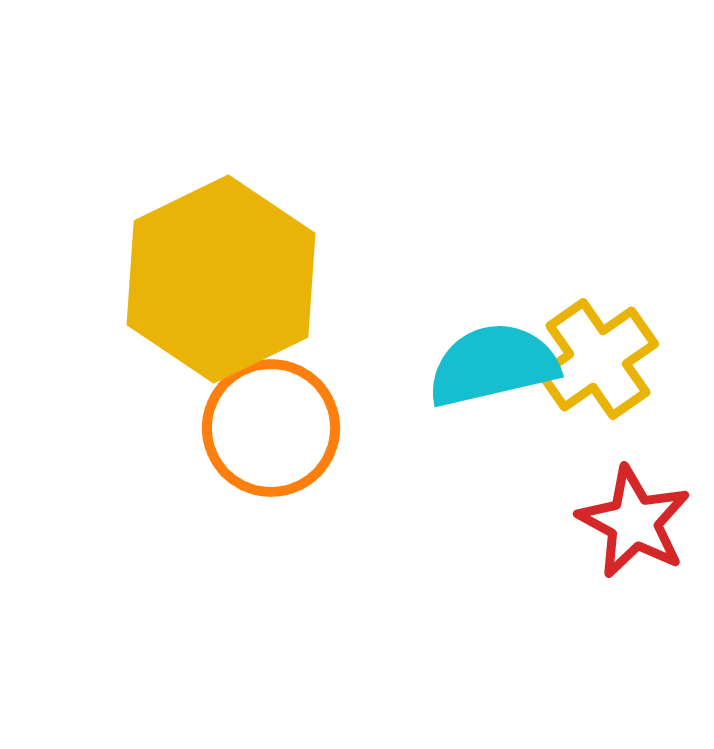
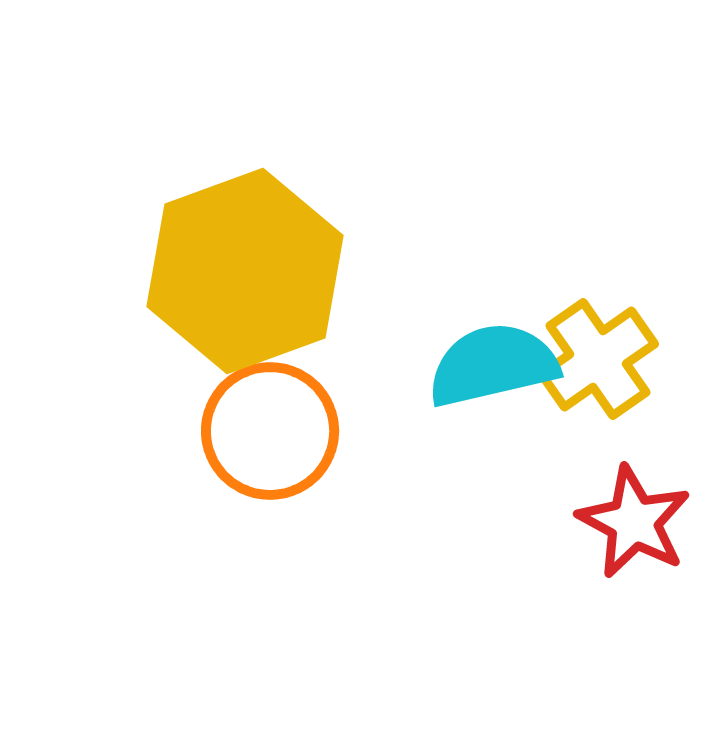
yellow hexagon: moved 24 px right, 8 px up; rotated 6 degrees clockwise
orange circle: moved 1 px left, 3 px down
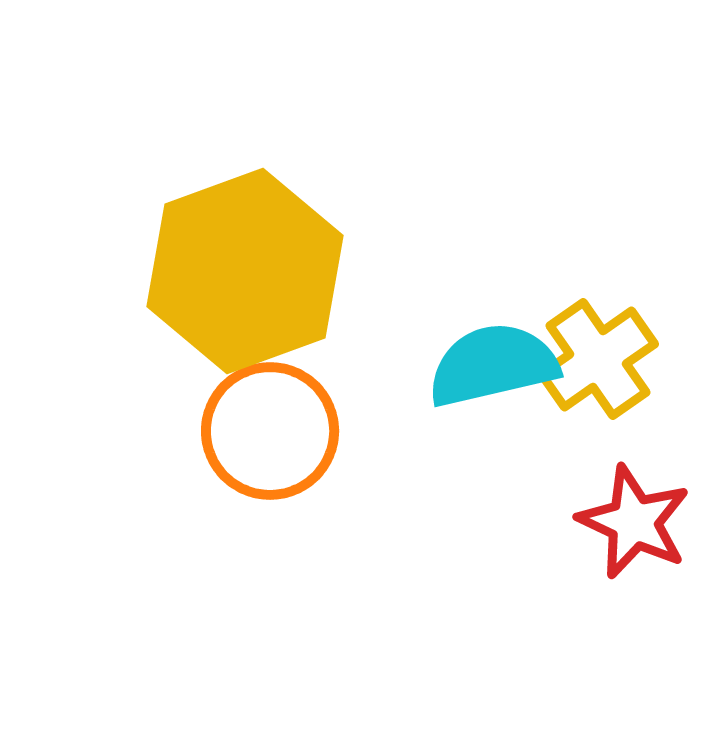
red star: rotated 3 degrees counterclockwise
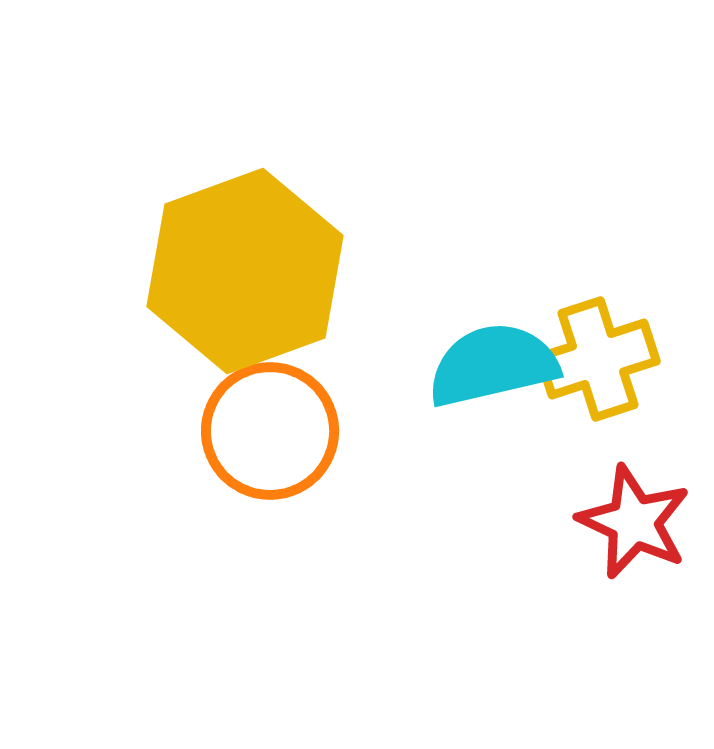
yellow cross: rotated 17 degrees clockwise
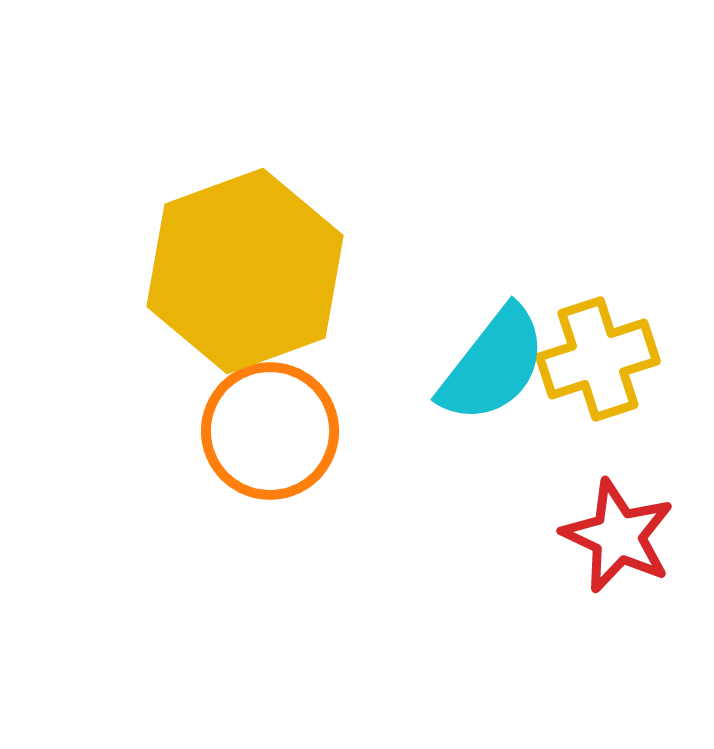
cyan semicircle: rotated 141 degrees clockwise
red star: moved 16 px left, 14 px down
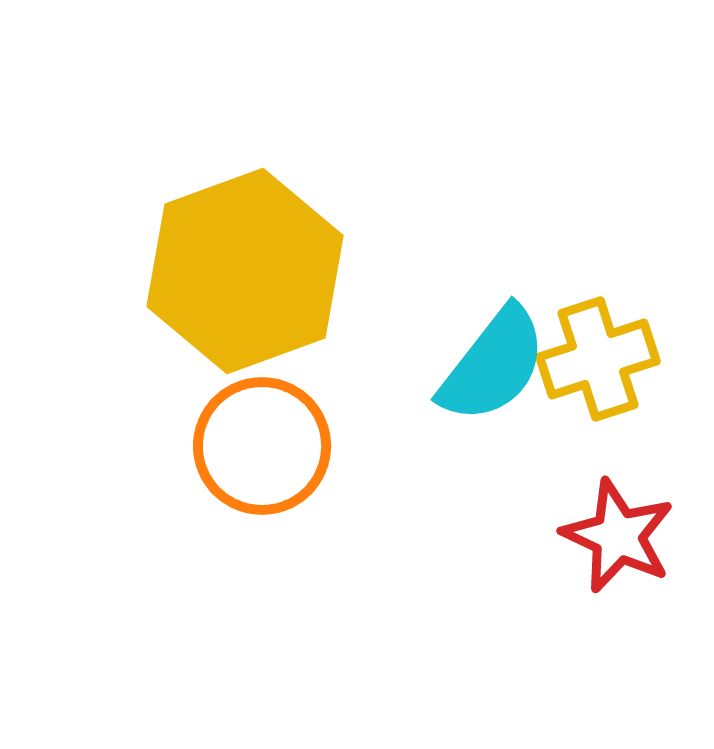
orange circle: moved 8 px left, 15 px down
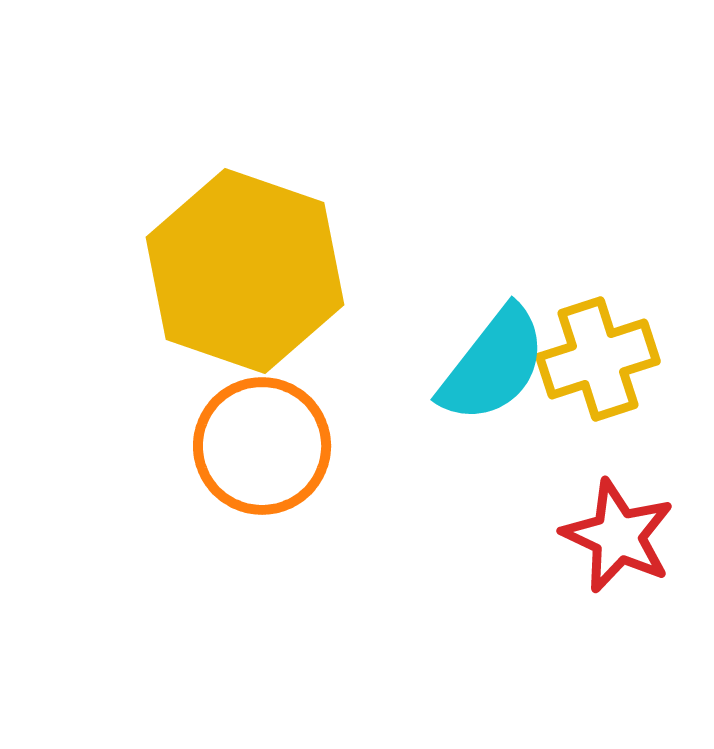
yellow hexagon: rotated 21 degrees counterclockwise
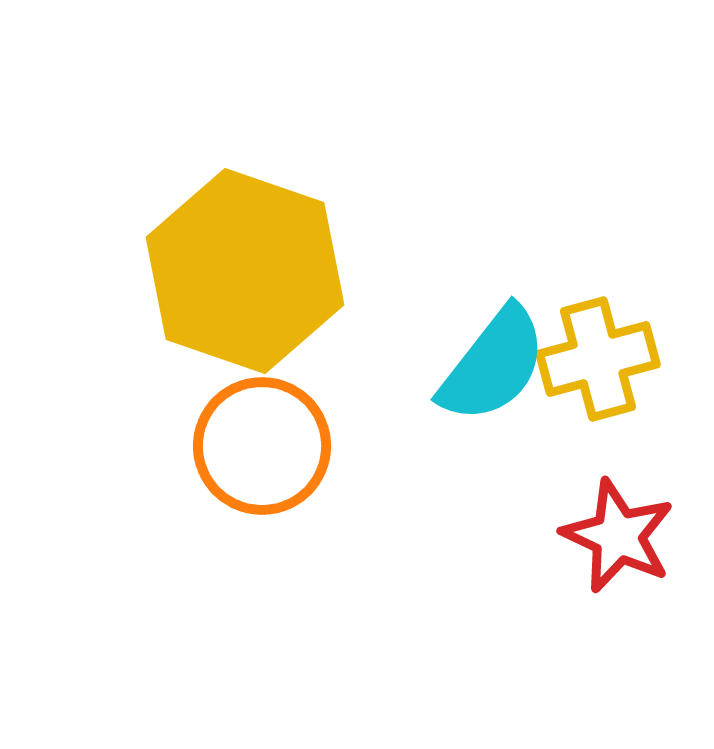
yellow cross: rotated 3 degrees clockwise
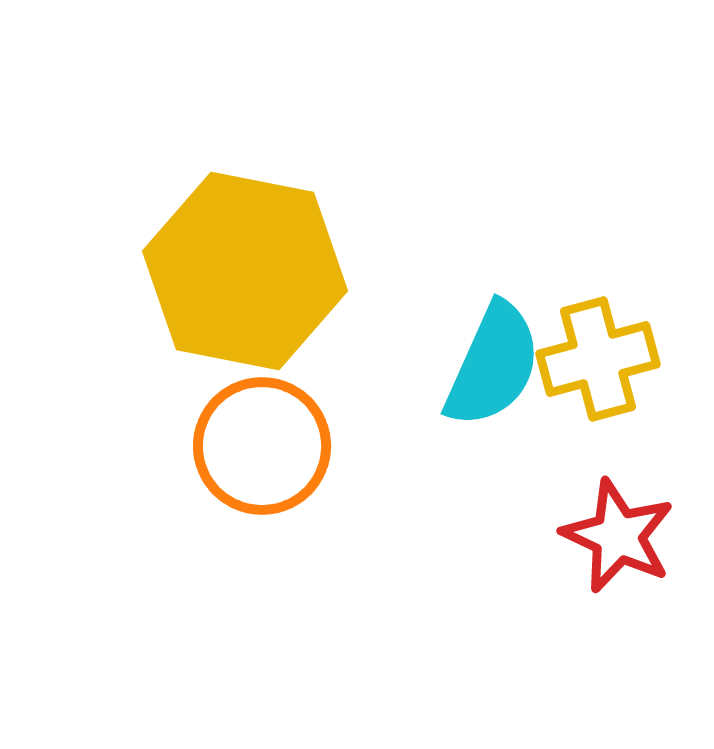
yellow hexagon: rotated 8 degrees counterclockwise
cyan semicircle: rotated 14 degrees counterclockwise
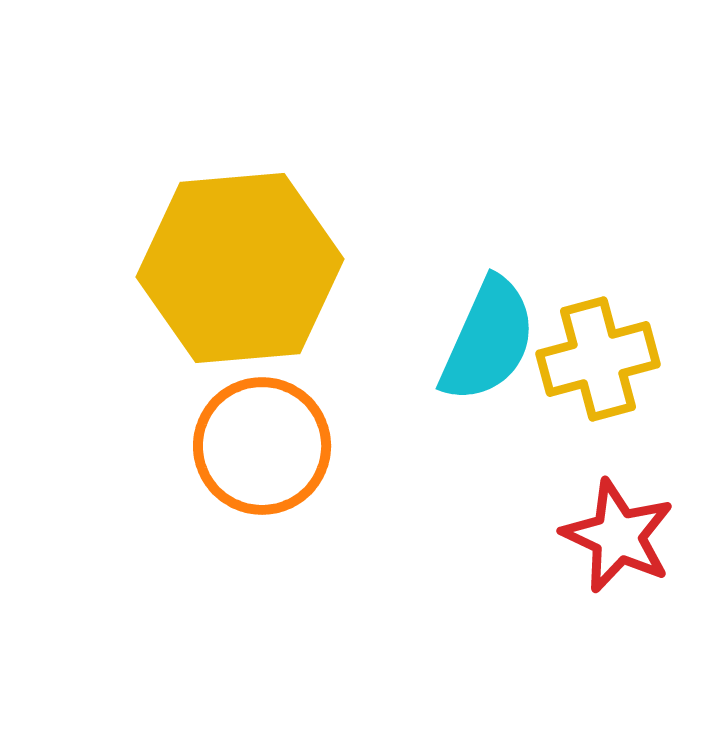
yellow hexagon: moved 5 px left, 3 px up; rotated 16 degrees counterclockwise
cyan semicircle: moved 5 px left, 25 px up
